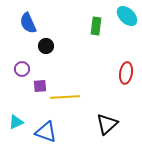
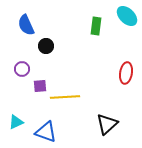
blue semicircle: moved 2 px left, 2 px down
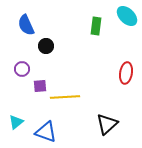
cyan triangle: rotated 14 degrees counterclockwise
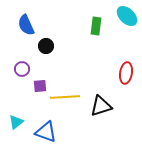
black triangle: moved 6 px left, 18 px up; rotated 25 degrees clockwise
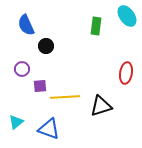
cyan ellipse: rotated 10 degrees clockwise
blue triangle: moved 3 px right, 3 px up
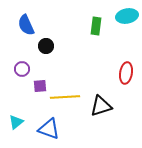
cyan ellipse: rotated 65 degrees counterclockwise
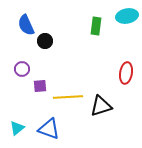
black circle: moved 1 px left, 5 px up
yellow line: moved 3 px right
cyan triangle: moved 1 px right, 6 px down
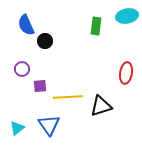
blue triangle: moved 4 px up; rotated 35 degrees clockwise
